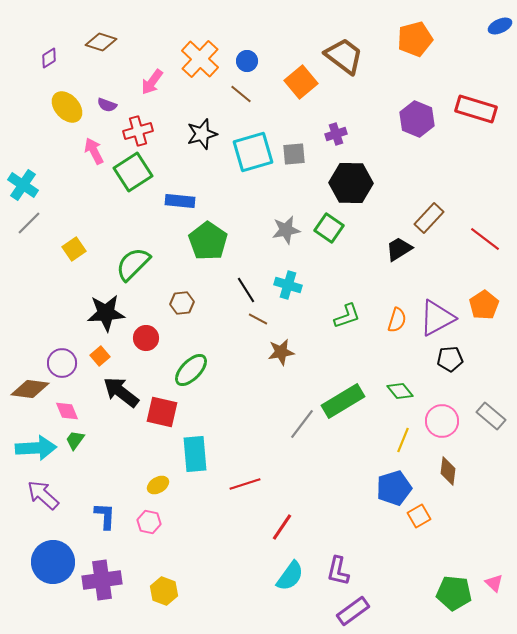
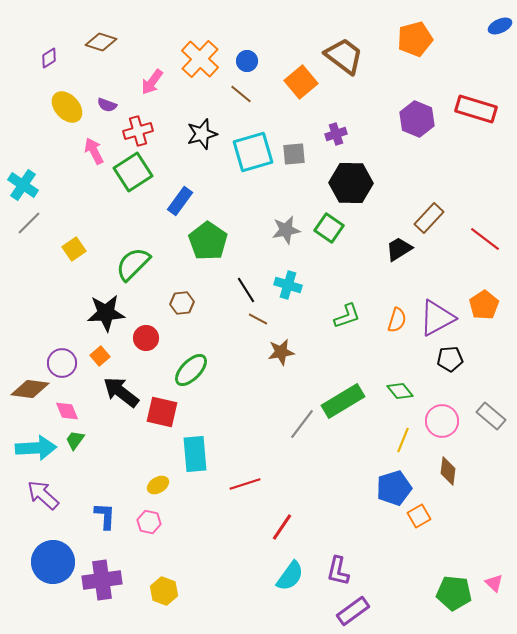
blue rectangle at (180, 201): rotated 60 degrees counterclockwise
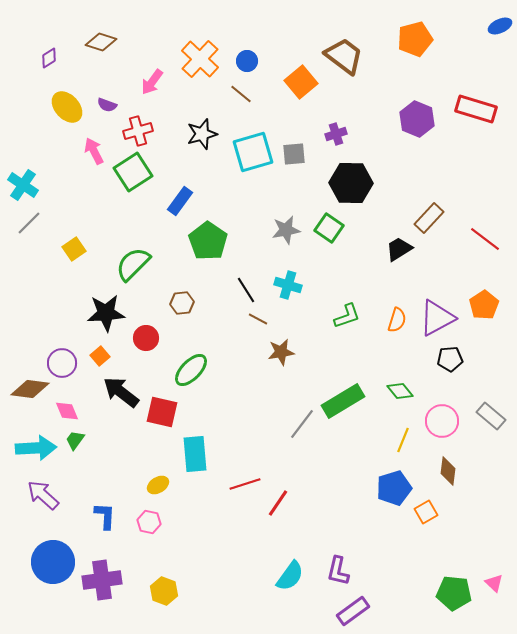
orange square at (419, 516): moved 7 px right, 4 px up
red line at (282, 527): moved 4 px left, 24 px up
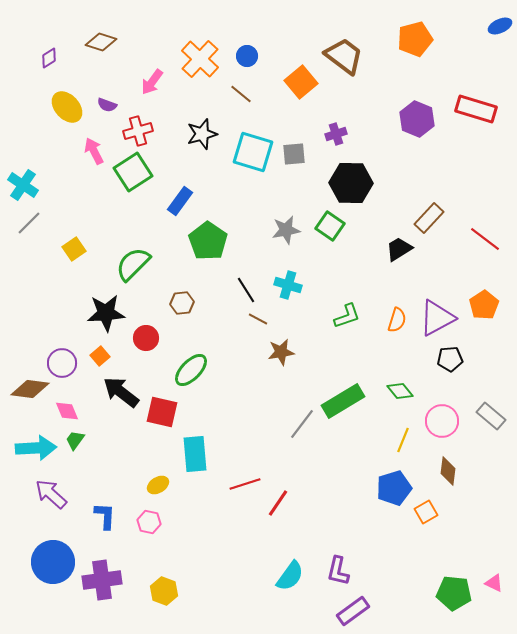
blue circle at (247, 61): moved 5 px up
cyan square at (253, 152): rotated 33 degrees clockwise
green square at (329, 228): moved 1 px right, 2 px up
purple arrow at (43, 495): moved 8 px right, 1 px up
pink triangle at (494, 583): rotated 18 degrees counterclockwise
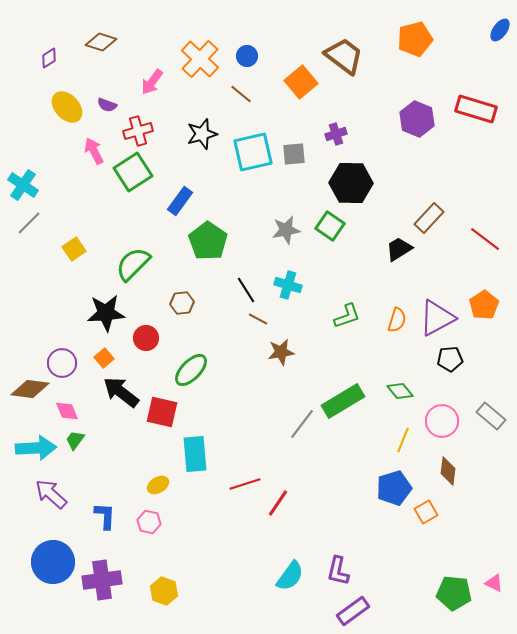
blue ellipse at (500, 26): moved 4 px down; rotated 30 degrees counterclockwise
cyan square at (253, 152): rotated 30 degrees counterclockwise
orange square at (100, 356): moved 4 px right, 2 px down
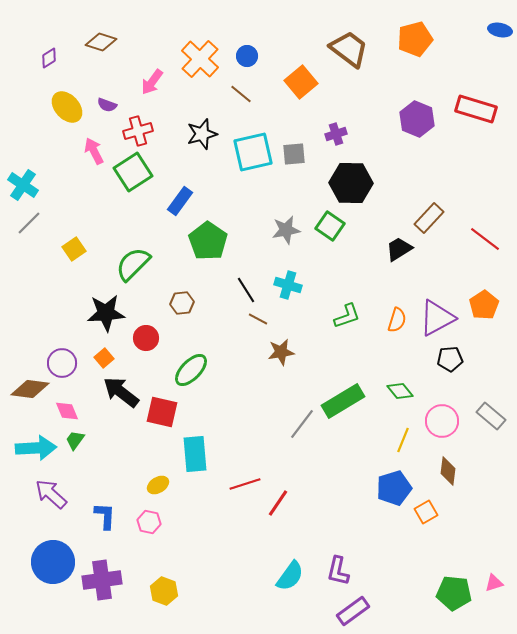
blue ellipse at (500, 30): rotated 65 degrees clockwise
brown trapezoid at (344, 56): moved 5 px right, 7 px up
pink triangle at (494, 583): rotated 42 degrees counterclockwise
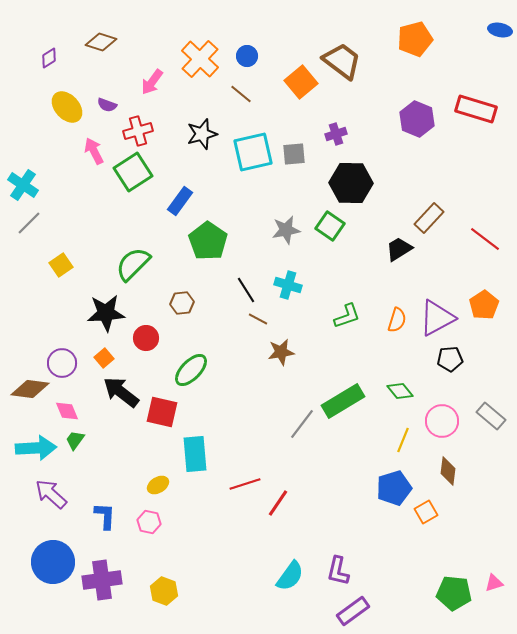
brown trapezoid at (349, 49): moved 7 px left, 12 px down
yellow square at (74, 249): moved 13 px left, 16 px down
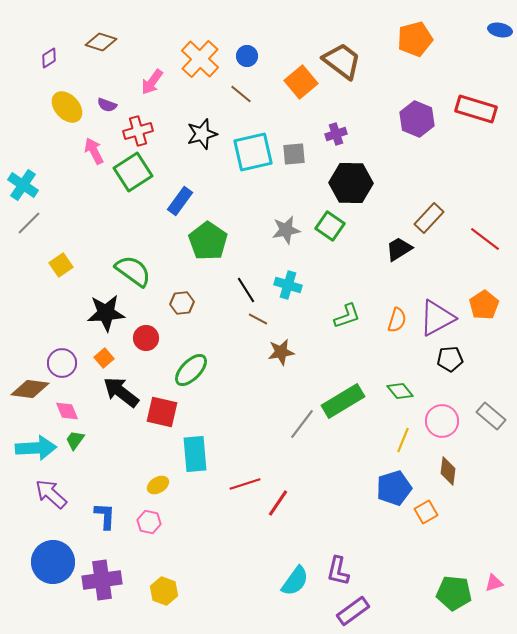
green semicircle at (133, 264): moved 7 px down; rotated 81 degrees clockwise
cyan semicircle at (290, 576): moved 5 px right, 5 px down
